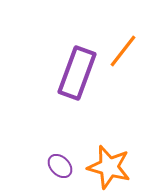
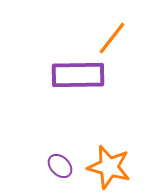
orange line: moved 11 px left, 13 px up
purple rectangle: moved 1 px right, 2 px down; rotated 69 degrees clockwise
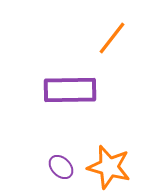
purple rectangle: moved 8 px left, 15 px down
purple ellipse: moved 1 px right, 1 px down
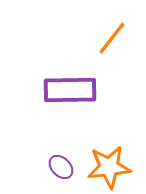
orange star: rotated 21 degrees counterclockwise
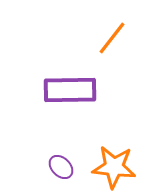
orange star: moved 5 px right; rotated 12 degrees clockwise
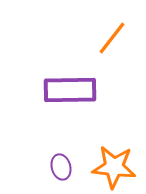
purple ellipse: rotated 30 degrees clockwise
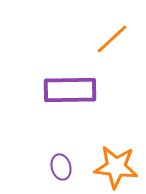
orange line: moved 1 px down; rotated 9 degrees clockwise
orange star: moved 2 px right
